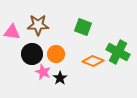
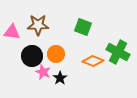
black circle: moved 2 px down
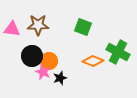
pink triangle: moved 3 px up
orange circle: moved 7 px left, 7 px down
black star: rotated 16 degrees clockwise
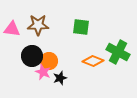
green square: moved 2 px left; rotated 12 degrees counterclockwise
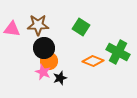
green square: rotated 24 degrees clockwise
black circle: moved 12 px right, 8 px up
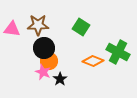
black star: moved 1 px down; rotated 16 degrees counterclockwise
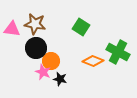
brown star: moved 3 px left, 1 px up; rotated 10 degrees clockwise
black circle: moved 8 px left
orange circle: moved 2 px right
black star: rotated 24 degrees counterclockwise
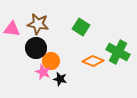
brown star: moved 3 px right
